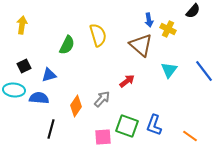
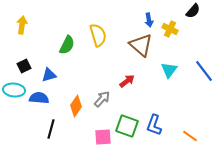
yellow cross: moved 2 px right
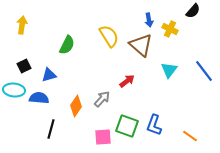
yellow semicircle: moved 11 px right, 1 px down; rotated 15 degrees counterclockwise
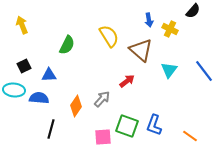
yellow arrow: rotated 30 degrees counterclockwise
brown triangle: moved 5 px down
blue triangle: rotated 14 degrees clockwise
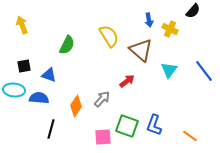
black square: rotated 16 degrees clockwise
blue triangle: rotated 21 degrees clockwise
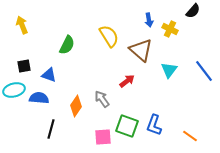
cyan ellipse: rotated 20 degrees counterclockwise
gray arrow: rotated 78 degrees counterclockwise
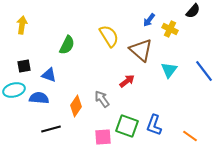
blue arrow: rotated 48 degrees clockwise
yellow arrow: rotated 30 degrees clockwise
black line: rotated 60 degrees clockwise
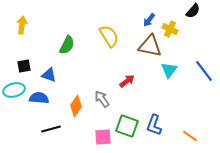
brown triangle: moved 9 px right, 4 px up; rotated 30 degrees counterclockwise
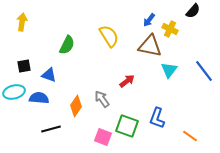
yellow arrow: moved 3 px up
cyan ellipse: moved 2 px down
blue L-shape: moved 3 px right, 7 px up
pink square: rotated 24 degrees clockwise
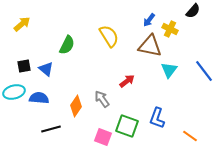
yellow arrow: moved 2 px down; rotated 42 degrees clockwise
blue triangle: moved 3 px left, 6 px up; rotated 21 degrees clockwise
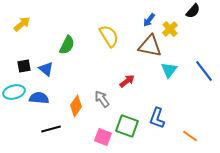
yellow cross: rotated 21 degrees clockwise
